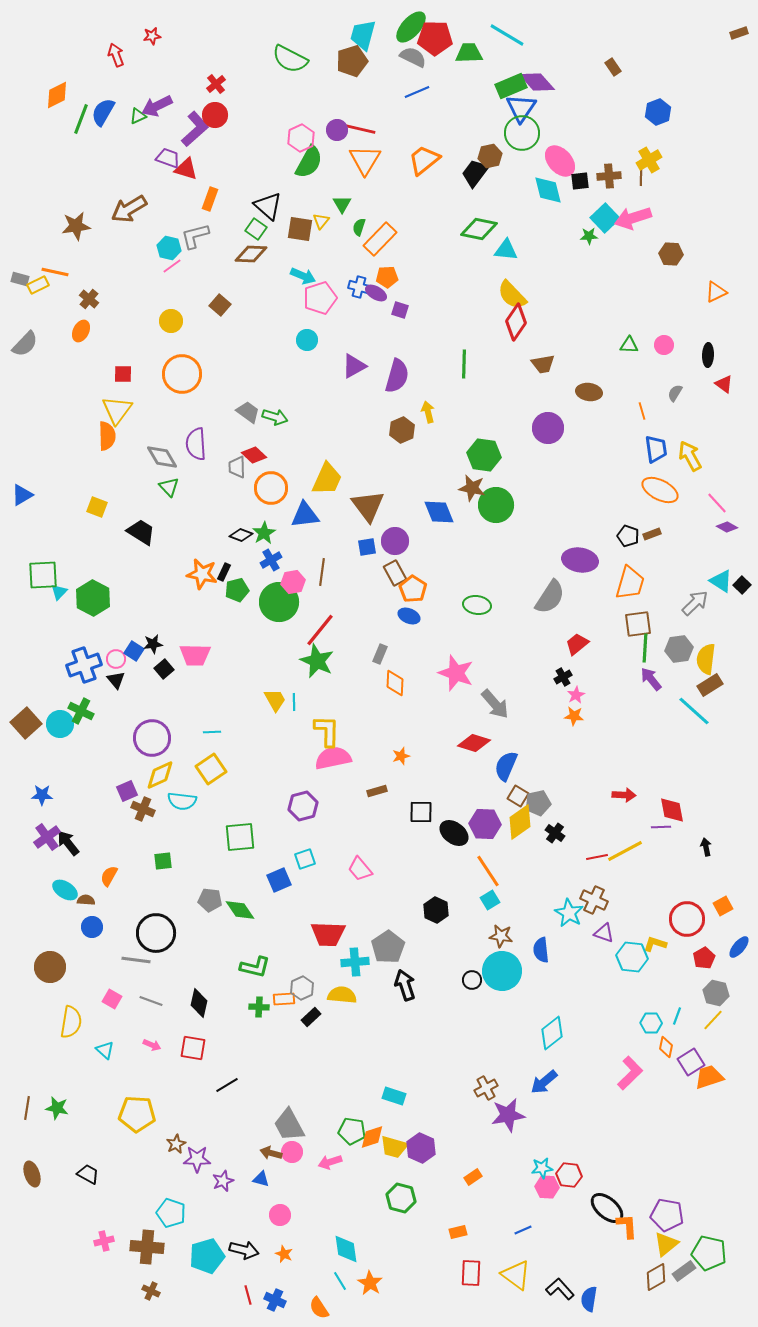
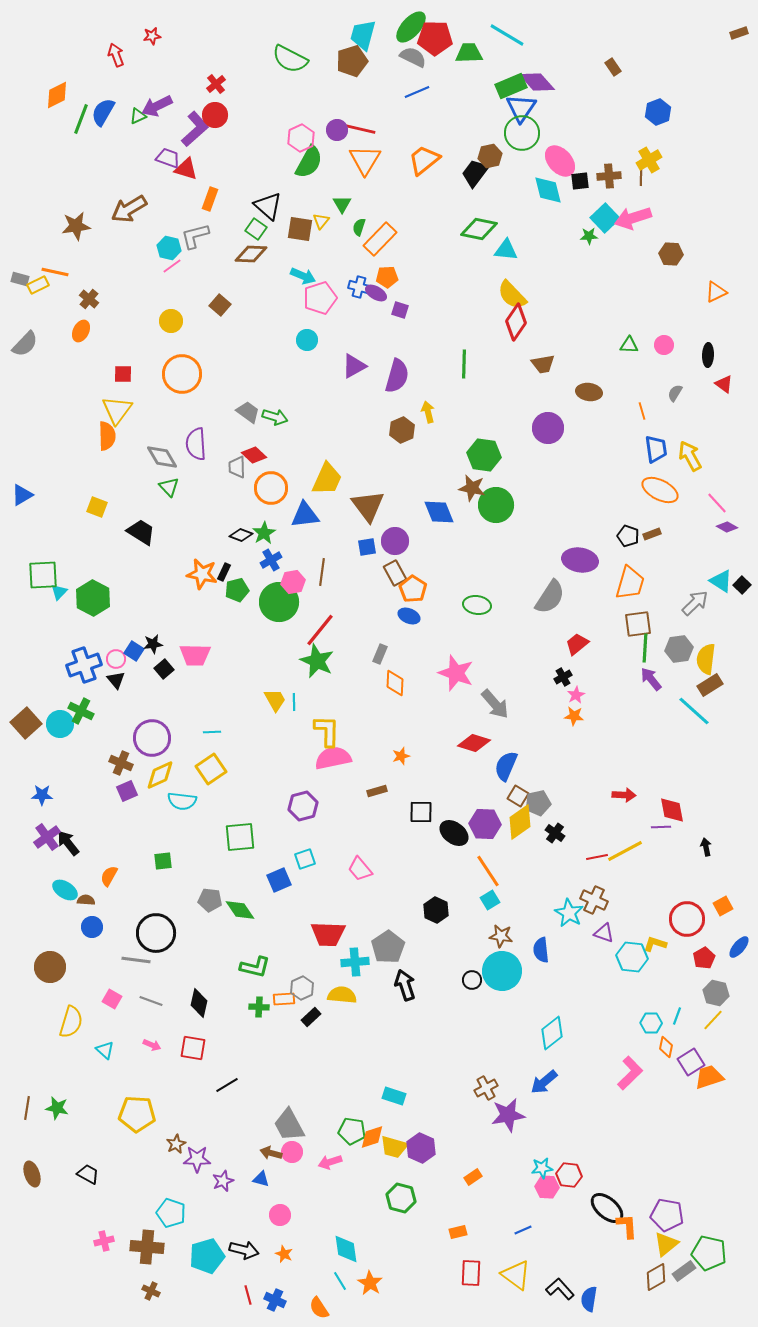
brown cross at (143, 809): moved 22 px left, 46 px up
yellow semicircle at (71, 1022): rotated 8 degrees clockwise
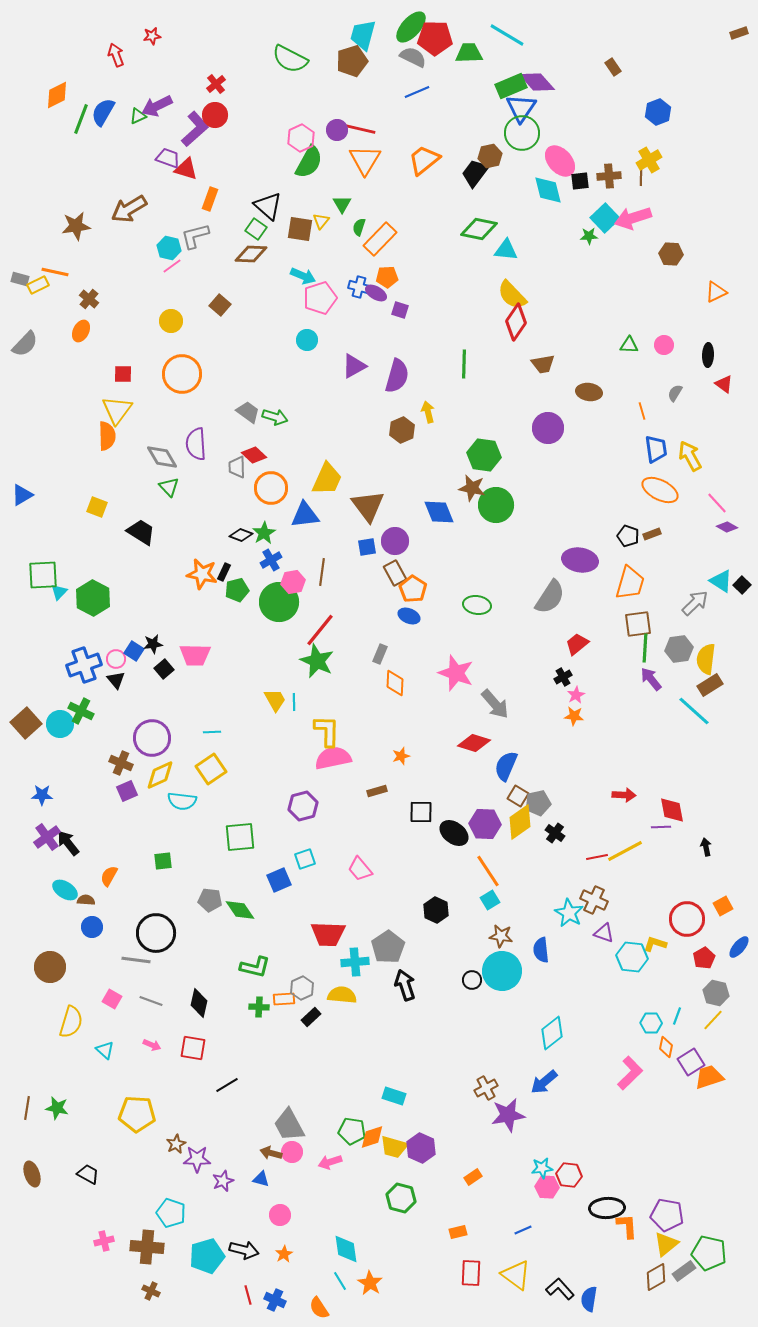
black ellipse at (607, 1208): rotated 44 degrees counterclockwise
orange star at (284, 1254): rotated 18 degrees clockwise
